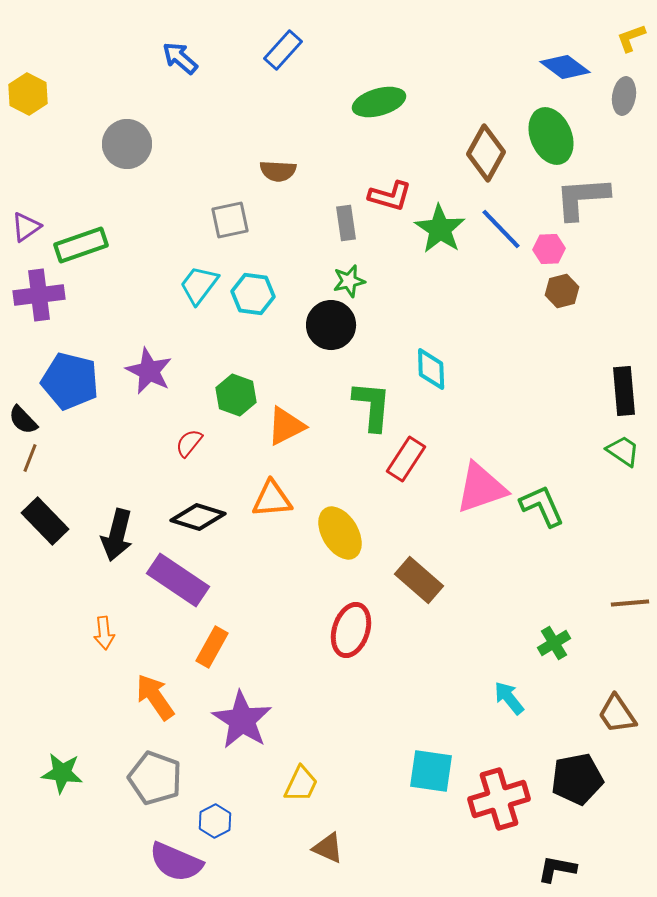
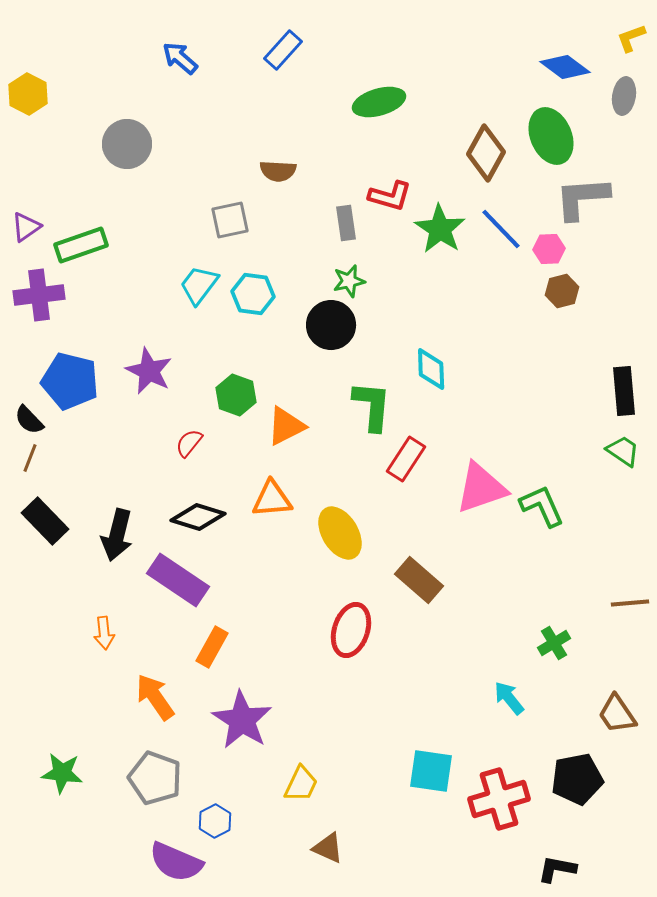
black semicircle at (23, 420): moved 6 px right
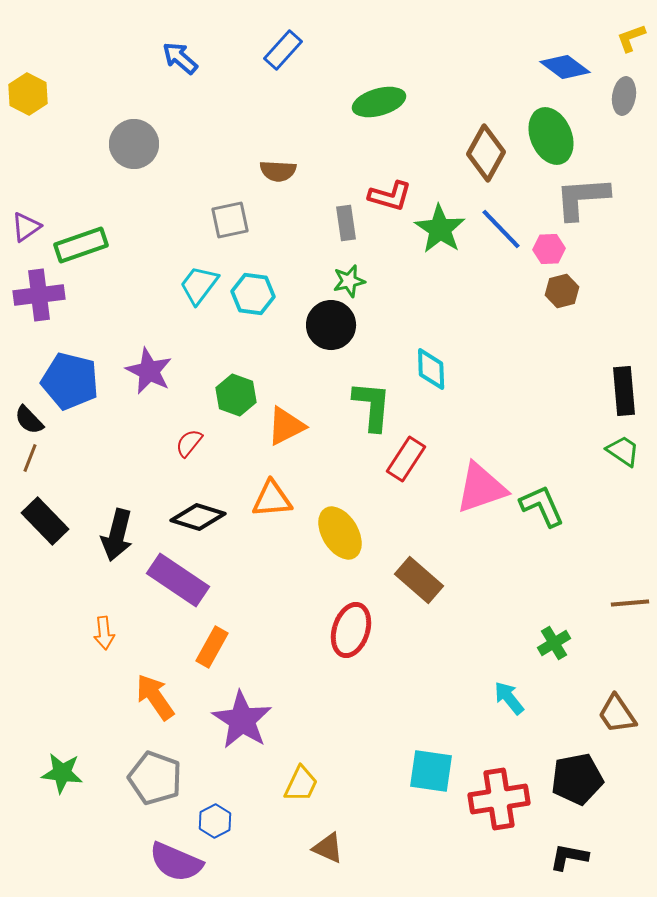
gray circle at (127, 144): moved 7 px right
red cross at (499, 799): rotated 8 degrees clockwise
black L-shape at (557, 869): moved 12 px right, 12 px up
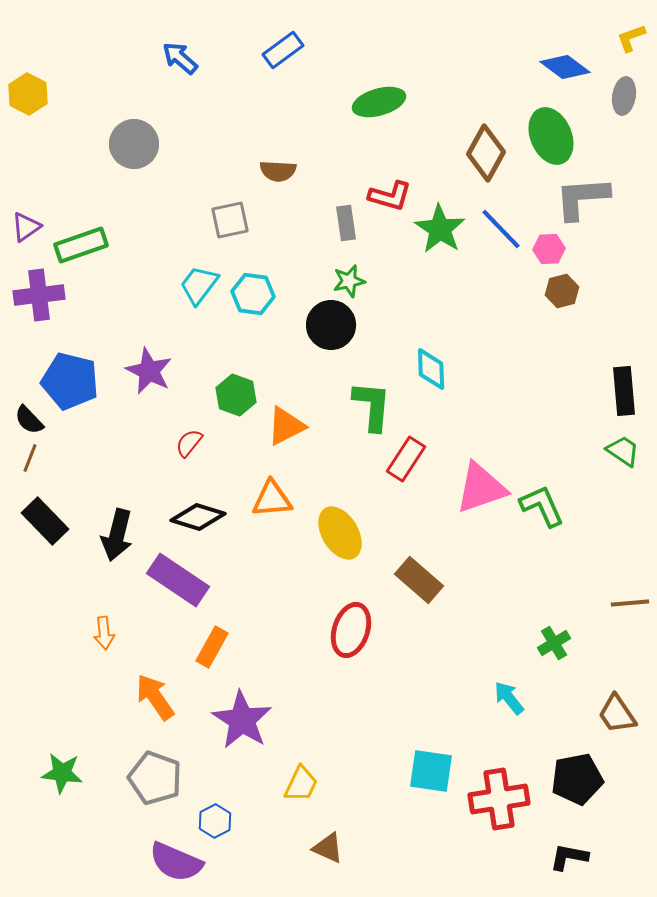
blue rectangle at (283, 50): rotated 12 degrees clockwise
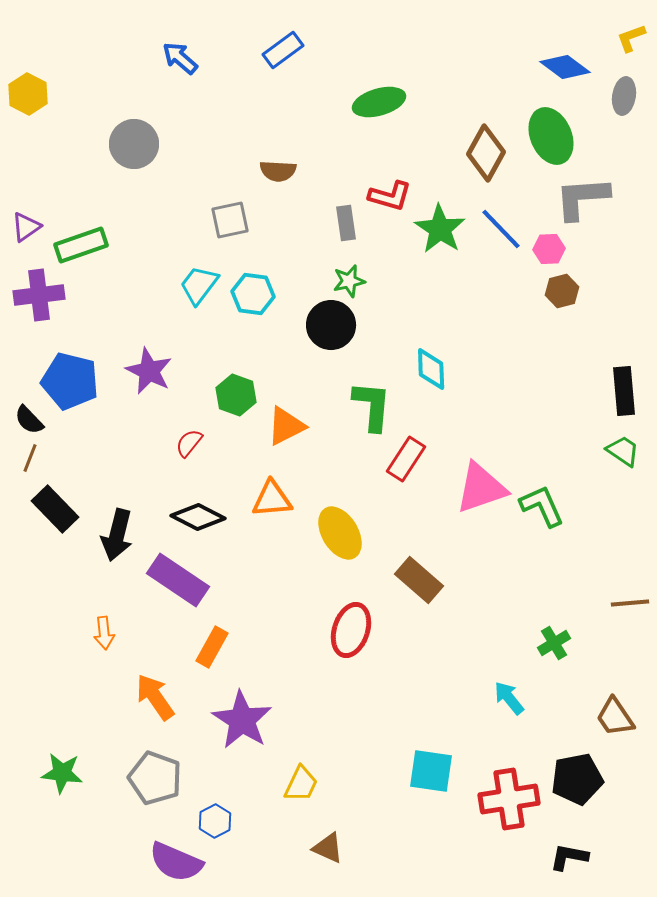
black diamond at (198, 517): rotated 10 degrees clockwise
black rectangle at (45, 521): moved 10 px right, 12 px up
brown trapezoid at (617, 714): moved 2 px left, 3 px down
red cross at (499, 799): moved 10 px right
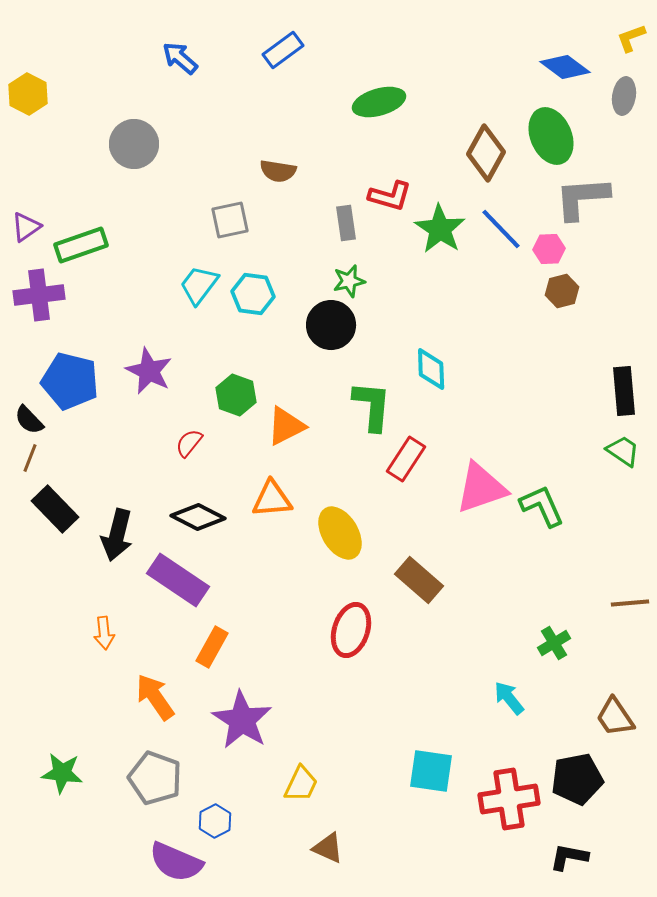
brown semicircle at (278, 171): rotated 6 degrees clockwise
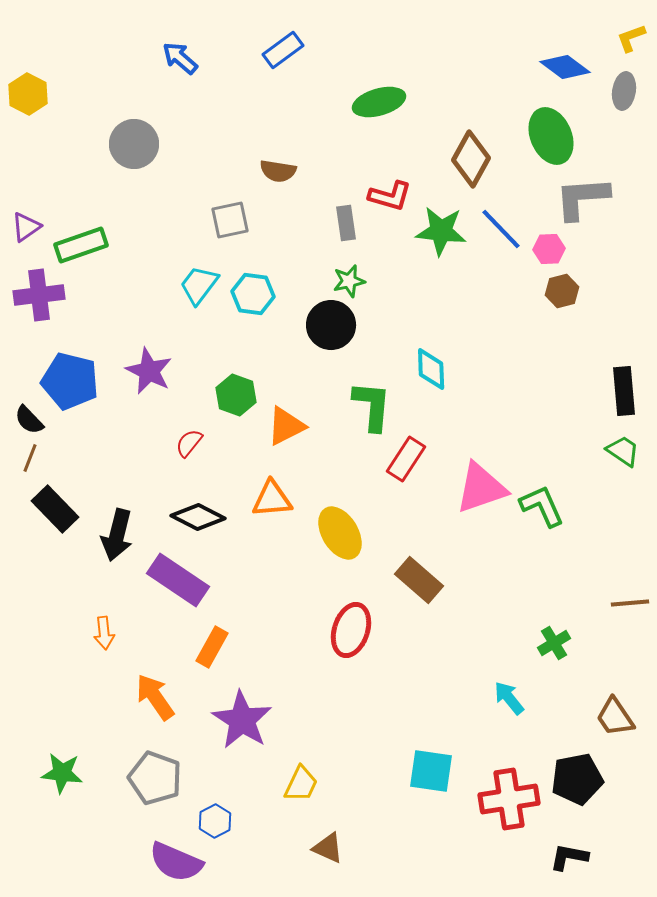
gray ellipse at (624, 96): moved 5 px up
brown diamond at (486, 153): moved 15 px left, 6 px down
green star at (440, 229): moved 1 px right, 2 px down; rotated 27 degrees counterclockwise
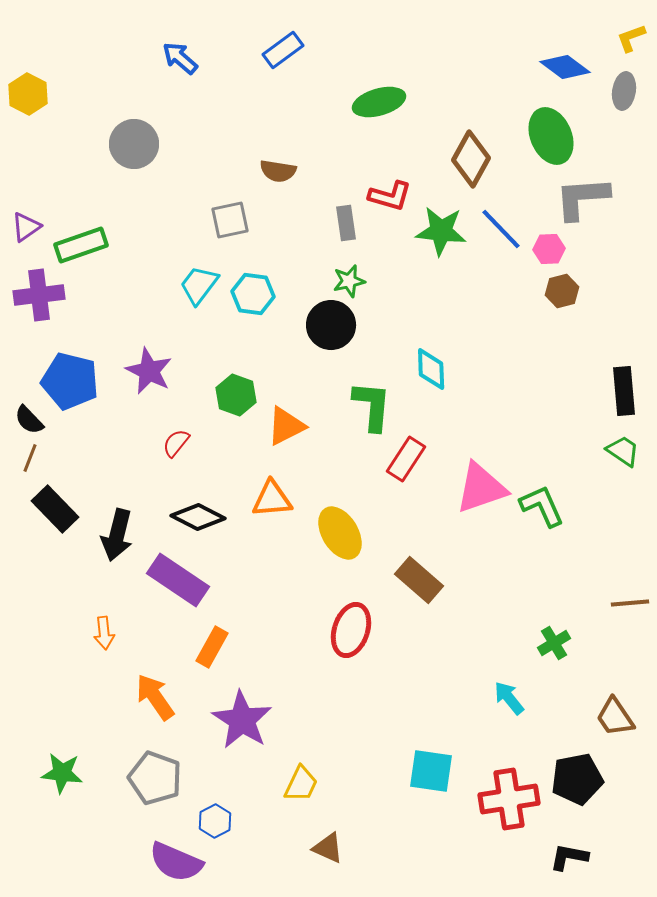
red semicircle at (189, 443): moved 13 px left
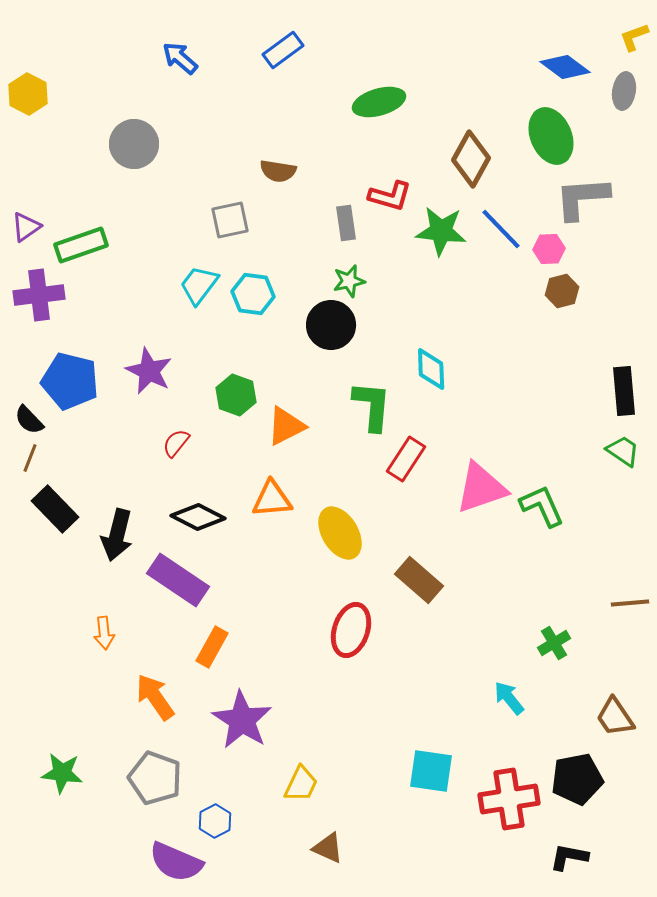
yellow L-shape at (631, 38): moved 3 px right, 1 px up
